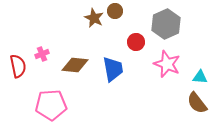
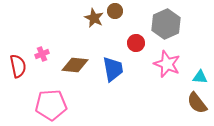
red circle: moved 1 px down
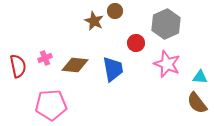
brown star: moved 3 px down
pink cross: moved 3 px right, 4 px down
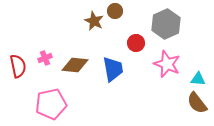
cyan triangle: moved 2 px left, 2 px down
pink pentagon: moved 1 px up; rotated 8 degrees counterclockwise
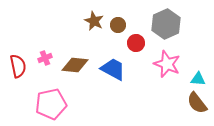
brown circle: moved 3 px right, 14 px down
blue trapezoid: rotated 52 degrees counterclockwise
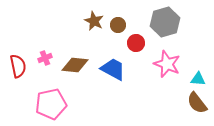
gray hexagon: moved 1 px left, 2 px up; rotated 8 degrees clockwise
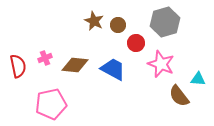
pink star: moved 6 px left
brown semicircle: moved 18 px left, 7 px up
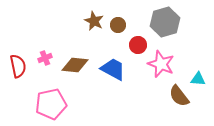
red circle: moved 2 px right, 2 px down
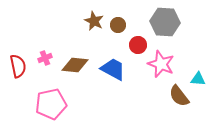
gray hexagon: rotated 20 degrees clockwise
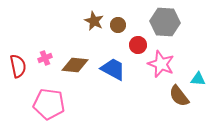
pink pentagon: moved 2 px left; rotated 20 degrees clockwise
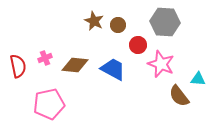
pink pentagon: rotated 20 degrees counterclockwise
